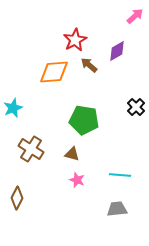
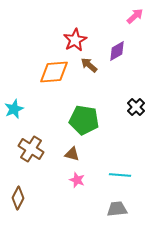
cyan star: moved 1 px right, 1 px down
brown diamond: moved 1 px right
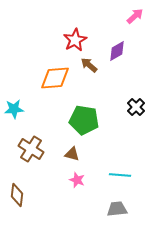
orange diamond: moved 1 px right, 6 px down
cyan star: rotated 18 degrees clockwise
brown diamond: moved 1 px left, 3 px up; rotated 20 degrees counterclockwise
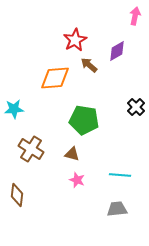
pink arrow: rotated 36 degrees counterclockwise
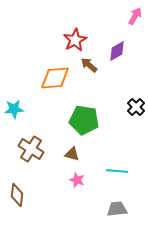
pink arrow: rotated 18 degrees clockwise
cyan line: moved 3 px left, 4 px up
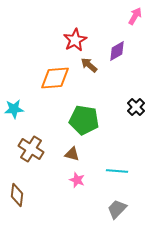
gray trapezoid: rotated 40 degrees counterclockwise
